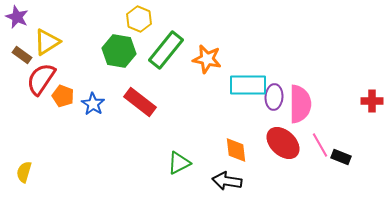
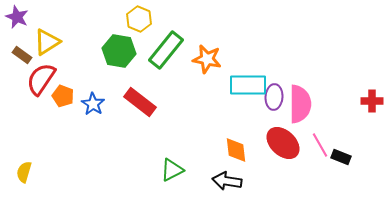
green triangle: moved 7 px left, 7 px down
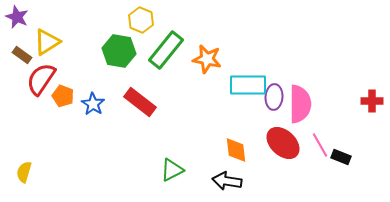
yellow hexagon: moved 2 px right, 1 px down
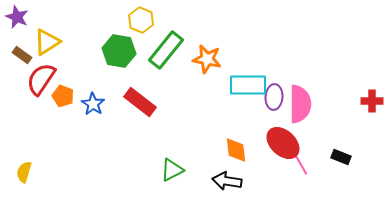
pink line: moved 20 px left, 18 px down
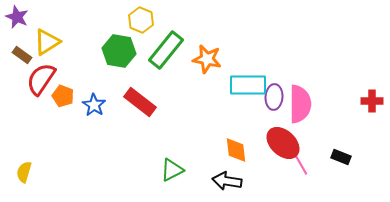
blue star: moved 1 px right, 1 px down
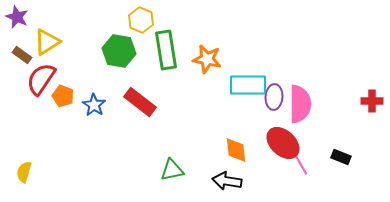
green rectangle: rotated 48 degrees counterclockwise
green triangle: rotated 15 degrees clockwise
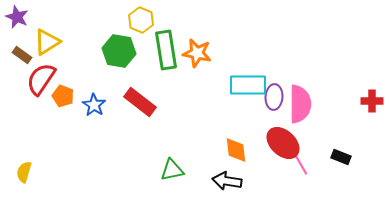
orange star: moved 10 px left, 6 px up
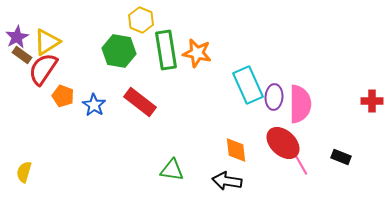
purple star: moved 20 px down; rotated 20 degrees clockwise
red semicircle: moved 2 px right, 10 px up
cyan rectangle: rotated 66 degrees clockwise
green triangle: rotated 20 degrees clockwise
